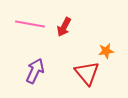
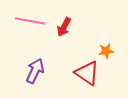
pink line: moved 3 px up
red triangle: rotated 16 degrees counterclockwise
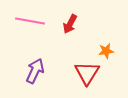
red arrow: moved 6 px right, 3 px up
red triangle: rotated 28 degrees clockwise
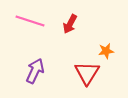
pink line: rotated 8 degrees clockwise
